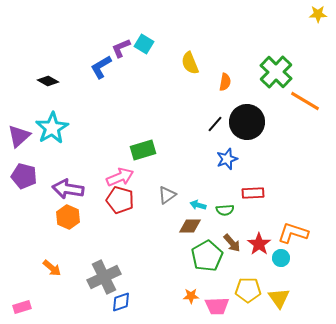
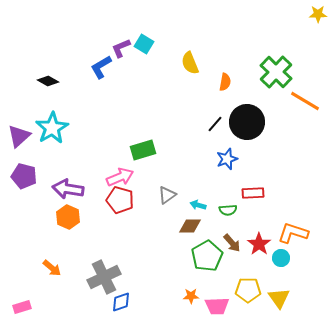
green semicircle: moved 3 px right
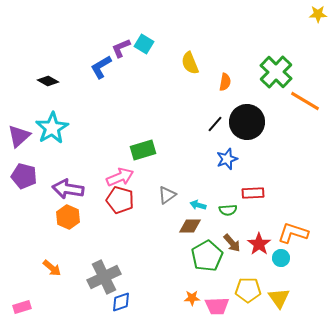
orange star: moved 1 px right, 2 px down
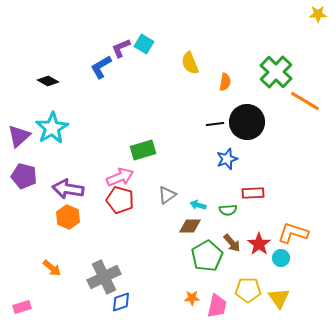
black line: rotated 42 degrees clockwise
pink trapezoid: rotated 75 degrees counterclockwise
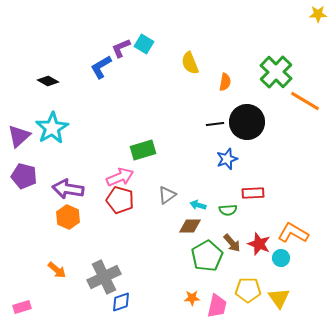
orange L-shape: rotated 12 degrees clockwise
red star: rotated 15 degrees counterclockwise
orange arrow: moved 5 px right, 2 px down
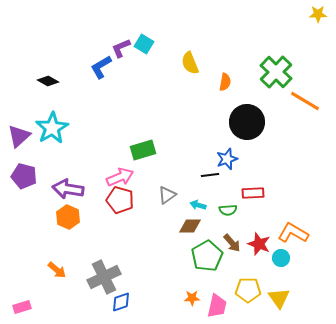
black line: moved 5 px left, 51 px down
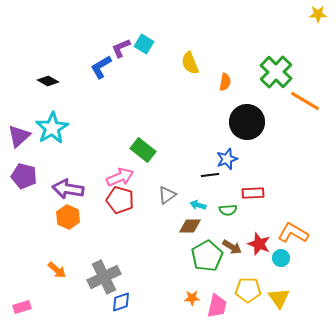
green rectangle: rotated 55 degrees clockwise
brown arrow: moved 4 px down; rotated 18 degrees counterclockwise
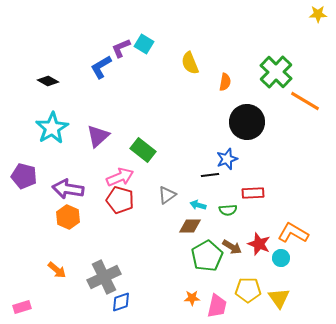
purple triangle: moved 79 px right
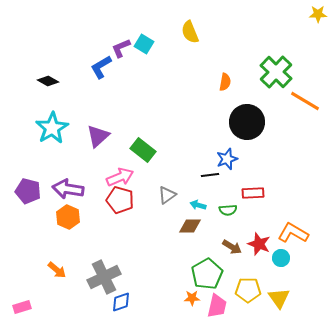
yellow semicircle: moved 31 px up
purple pentagon: moved 4 px right, 15 px down
green pentagon: moved 18 px down
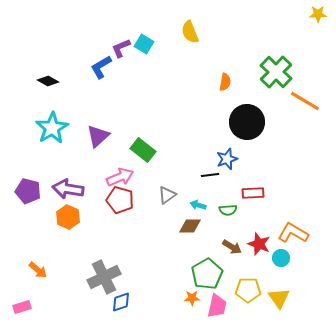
orange arrow: moved 19 px left
